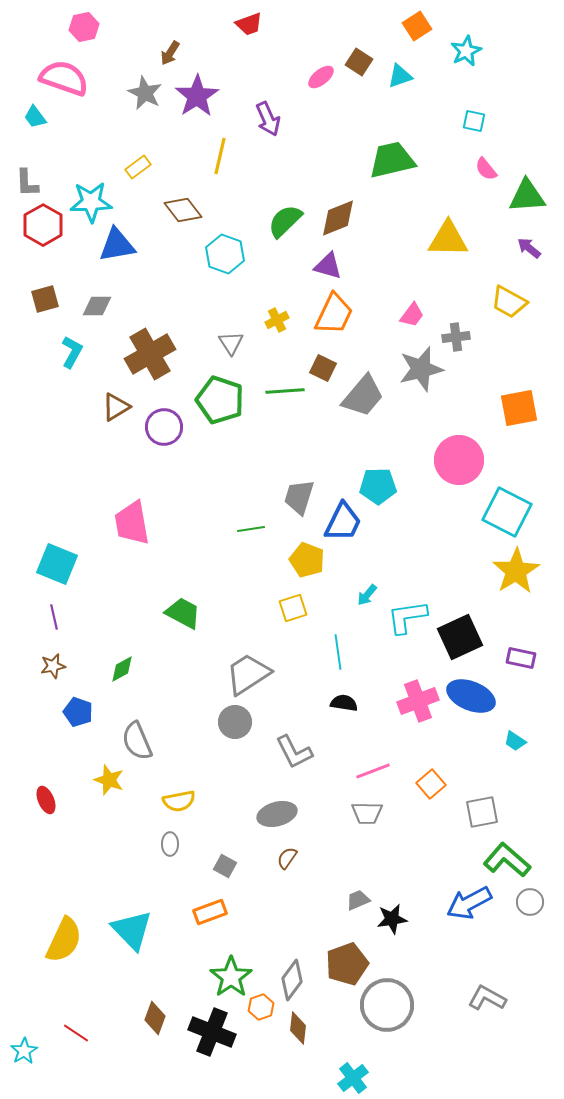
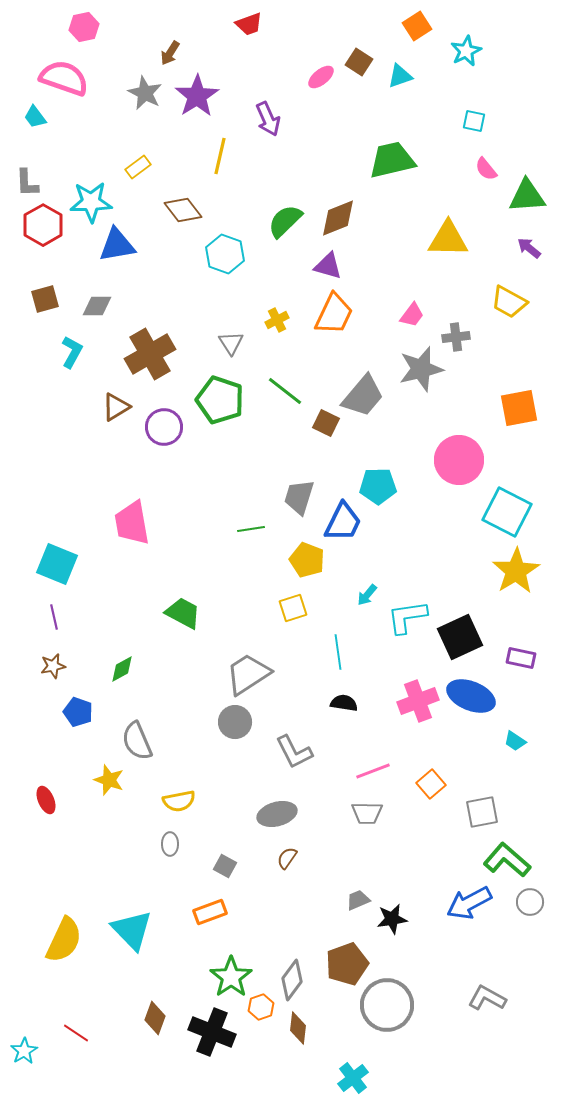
brown square at (323, 368): moved 3 px right, 55 px down
green line at (285, 391): rotated 42 degrees clockwise
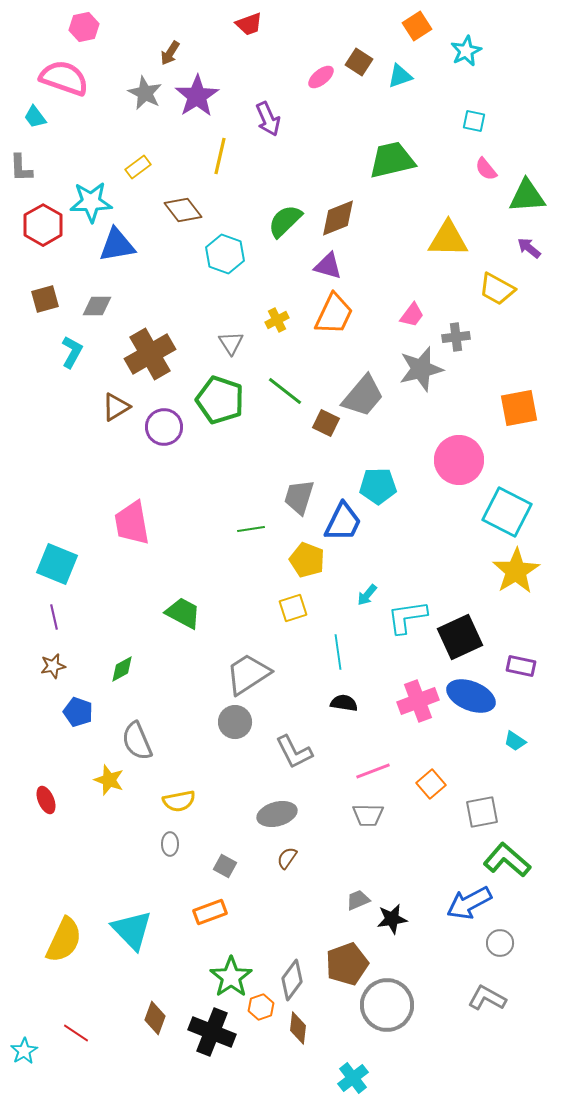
gray L-shape at (27, 183): moved 6 px left, 15 px up
yellow trapezoid at (509, 302): moved 12 px left, 13 px up
purple rectangle at (521, 658): moved 8 px down
gray trapezoid at (367, 813): moved 1 px right, 2 px down
gray circle at (530, 902): moved 30 px left, 41 px down
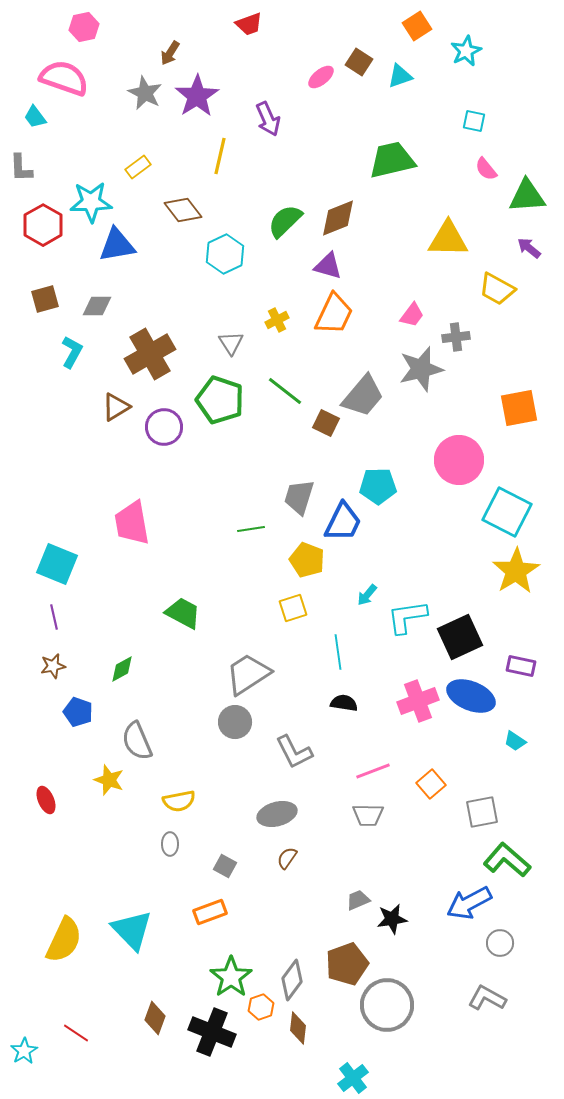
cyan hexagon at (225, 254): rotated 15 degrees clockwise
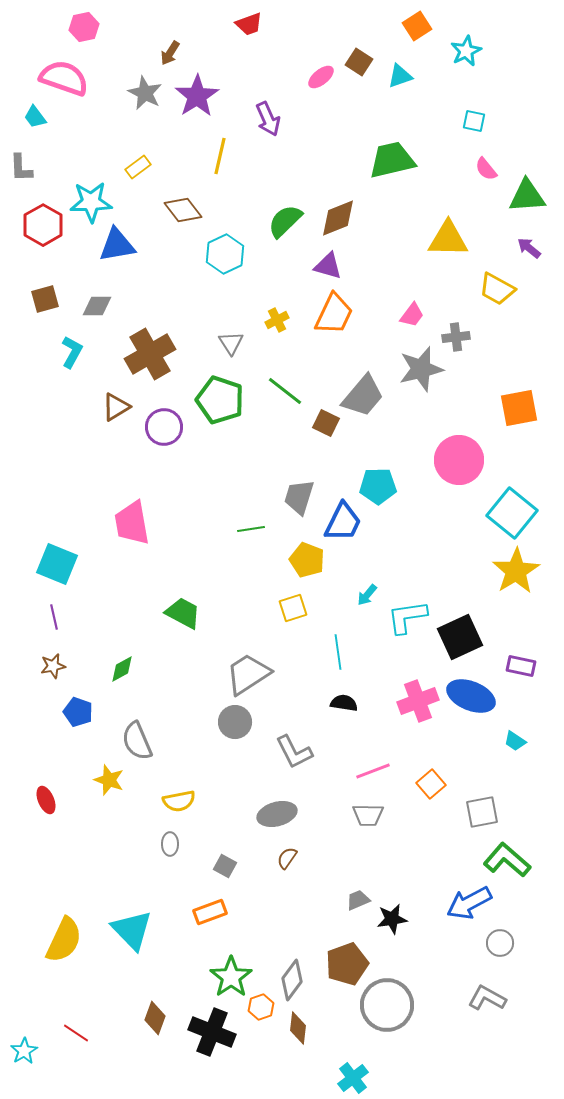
cyan square at (507, 512): moved 5 px right, 1 px down; rotated 12 degrees clockwise
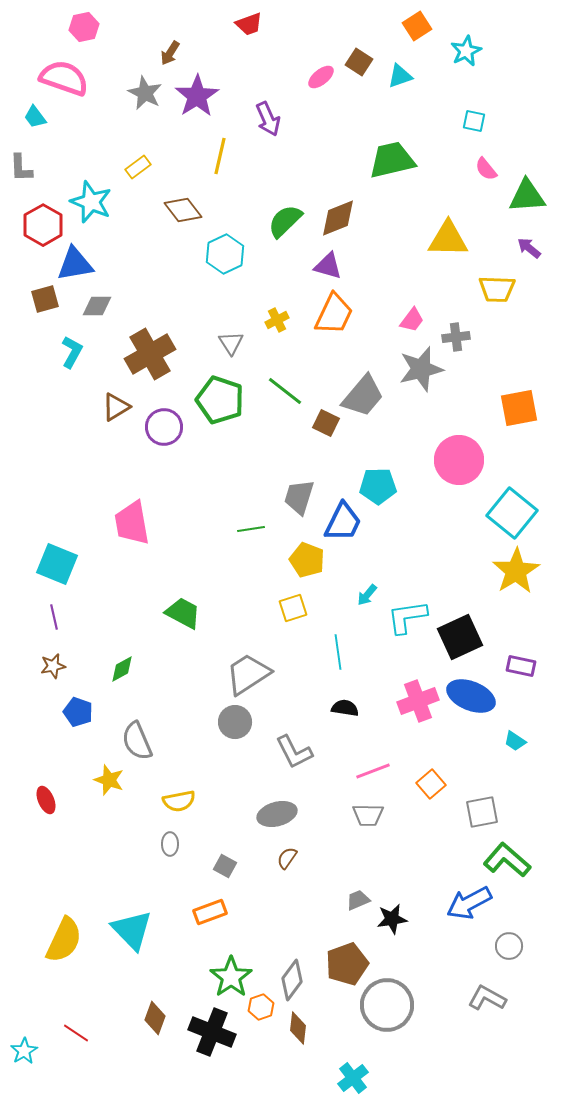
cyan star at (91, 202): rotated 24 degrees clockwise
blue triangle at (117, 245): moved 42 px left, 19 px down
yellow trapezoid at (497, 289): rotated 27 degrees counterclockwise
pink trapezoid at (412, 315): moved 5 px down
black semicircle at (344, 703): moved 1 px right, 5 px down
gray circle at (500, 943): moved 9 px right, 3 px down
